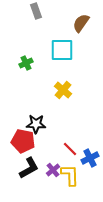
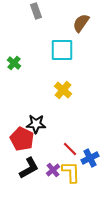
green cross: moved 12 px left; rotated 24 degrees counterclockwise
red pentagon: moved 1 px left, 2 px up; rotated 15 degrees clockwise
yellow L-shape: moved 1 px right, 3 px up
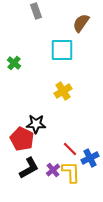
yellow cross: moved 1 px down; rotated 18 degrees clockwise
